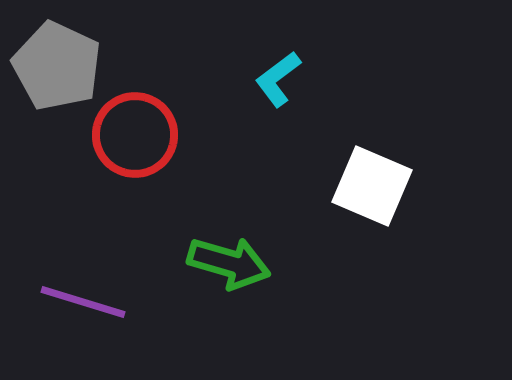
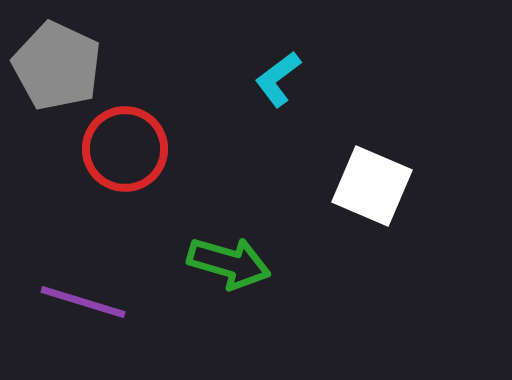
red circle: moved 10 px left, 14 px down
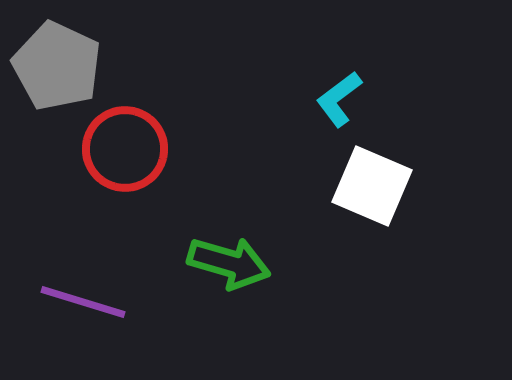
cyan L-shape: moved 61 px right, 20 px down
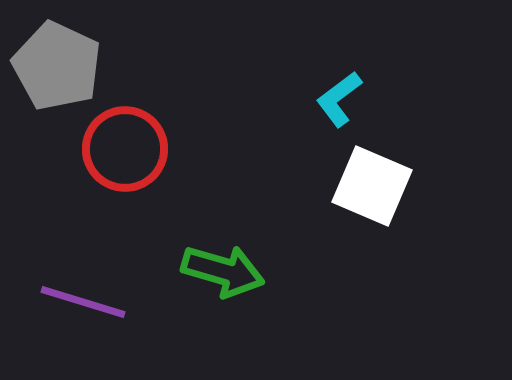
green arrow: moved 6 px left, 8 px down
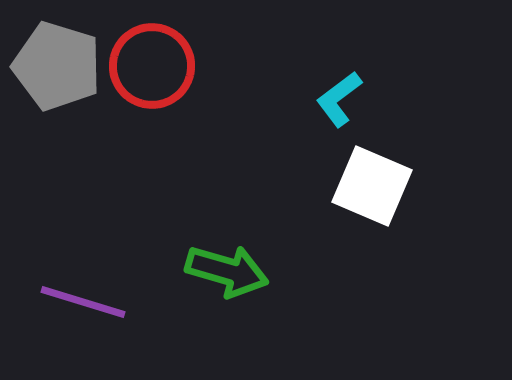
gray pentagon: rotated 8 degrees counterclockwise
red circle: moved 27 px right, 83 px up
green arrow: moved 4 px right
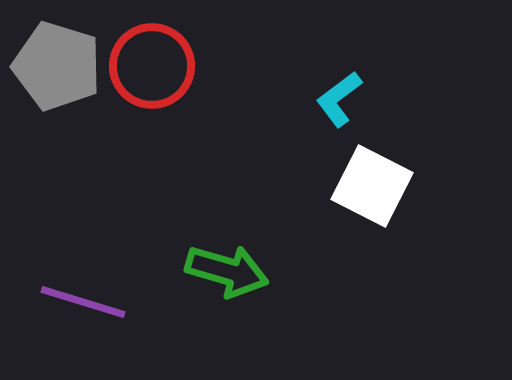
white square: rotated 4 degrees clockwise
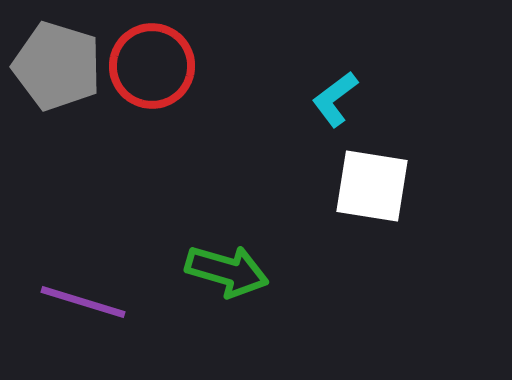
cyan L-shape: moved 4 px left
white square: rotated 18 degrees counterclockwise
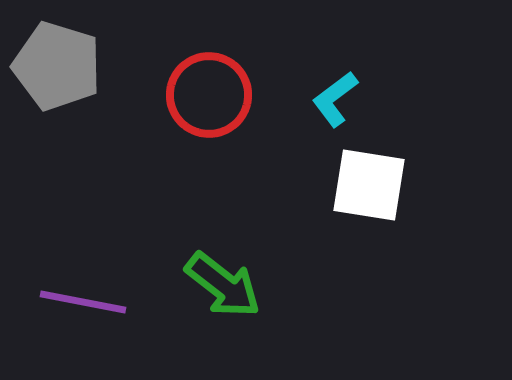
red circle: moved 57 px right, 29 px down
white square: moved 3 px left, 1 px up
green arrow: moved 4 px left, 14 px down; rotated 22 degrees clockwise
purple line: rotated 6 degrees counterclockwise
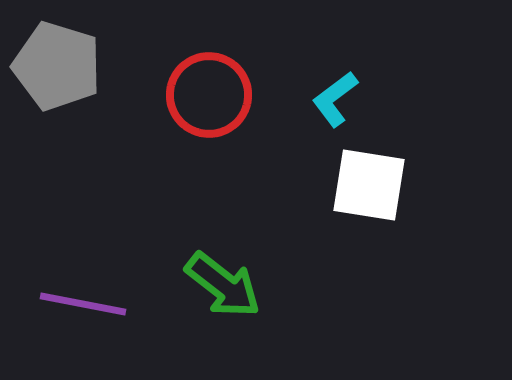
purple line: moved 2 px down
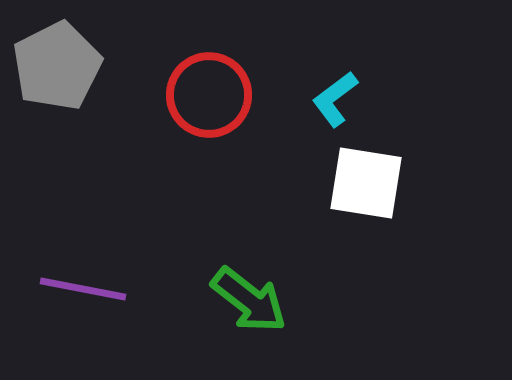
gray pentagon: rotated 28 degrees clockwise
white square: moved 3 px left, 2 px up
green arrow: moved 26 px right, 15 px down
purple line: moved 15 px up
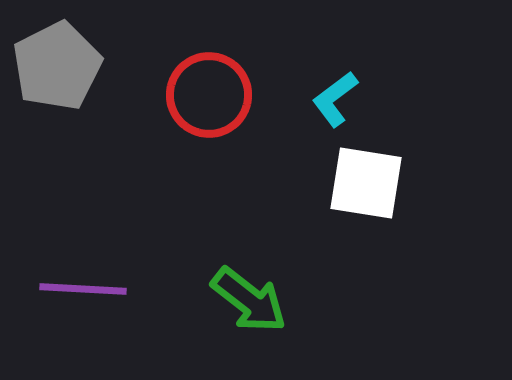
purple line: rotated 8 degrees counterclockwise
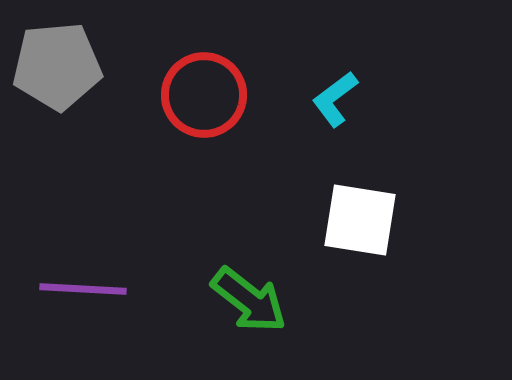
gray pentagon: rotated 22 degrees clockwise
red circle: moved 5 px left
white square: moved 6 px left, 37 px down
